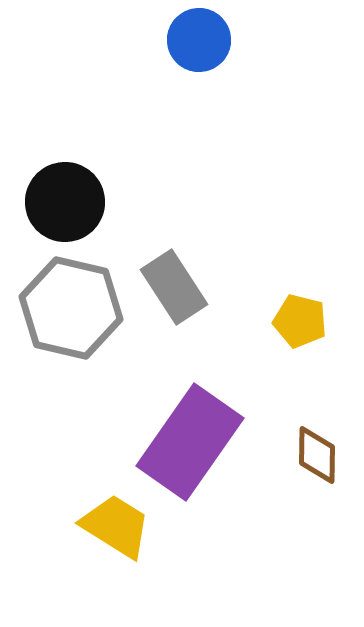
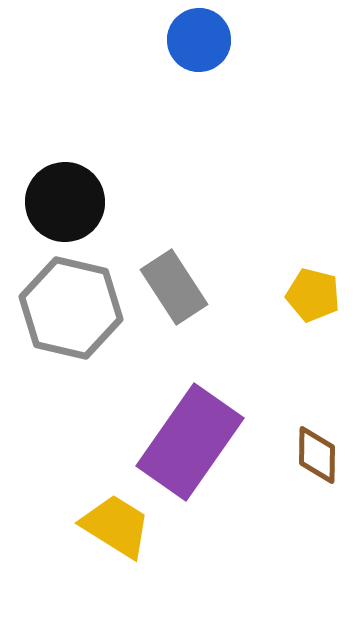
yellow pentagon: moved 13 px right, 26 px up
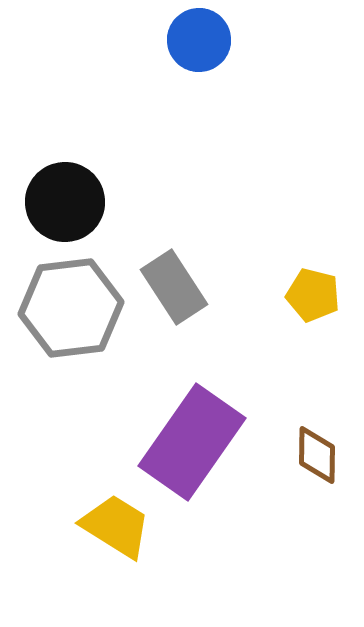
gray hexagon: rotated 20 degrees counterclockwise
purple rectangle: moved 2 px right
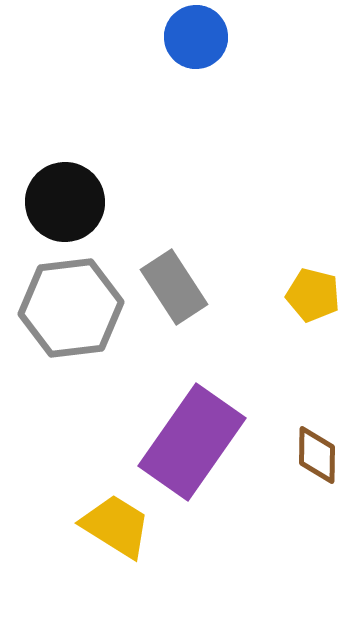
blue circle: moved 3 px left, 3 px up
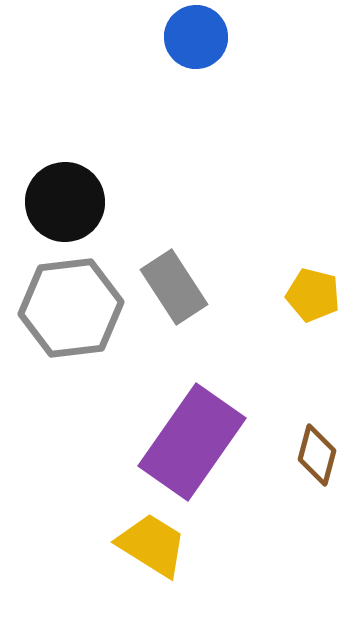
brown diamond: rotated 14 degrees clockwise
yellow trapezoid: moved 36 px right, 19 px down
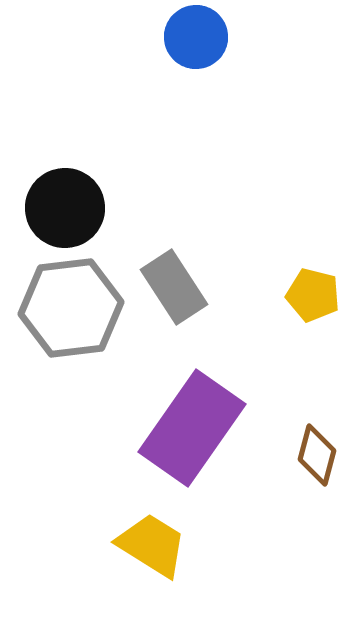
black circle: moved 6 px down
purple rectangle: moved 14 px up
